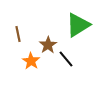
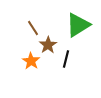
brown line: moved 15 px right, 6 px up; rotated 21 degrees counterclockwise
black line: rotated 54 degrees clockwise
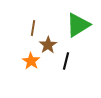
brown line: rotated 42 degrees clockwise
black line: moved 2 px down
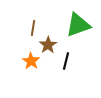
green triangle: rotated 12 degrees clockwise
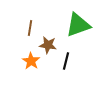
brown line: moved 3 px left
brown star: rotated 30 degrees counterclockwise
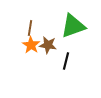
green triangle: moved 5 px left, 1 px down
orange star: moved 16 px up
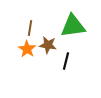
green triangle: rotated 12 degrees clockwise
orange star: moved 4 px left, 4 px down
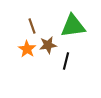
brown line: moved 2 px right, 2 px up; rotated 28 degrees counterclockwise
brown star: rotated 18 degrees counterclockwise
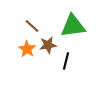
brown line: rotated 28 degrees counterclockwise
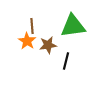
brown line: rotated 42 degrees clockwise
orange star: moved 8 px up
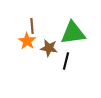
green triangle: moved 7 px down
brown star: moved 1 px right, 3 px down; rotated 18 degrees clockwise
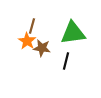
brown line: rotated 21 degrees clockwise
brown star: moved 7 px left
